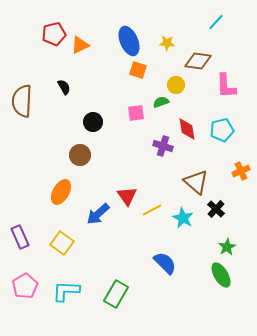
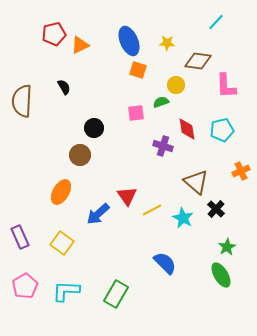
black circle: moved 1 px right, 6 px down
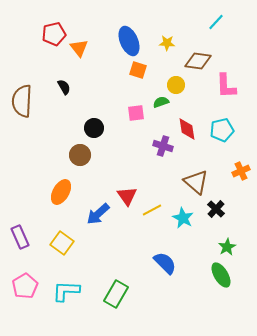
orange triangle: moved 1 px left, 3 px down; rotated 42 degrees counterclockwise
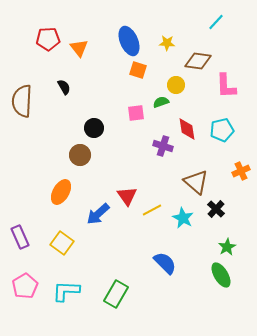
red pentagon: moved 6 px left, 5 px down; rotated 10 degrees clockwise
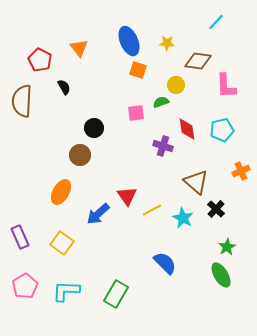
red pentagon: moved 8 px left, 21 px down; rotated 30 degrees clockwise
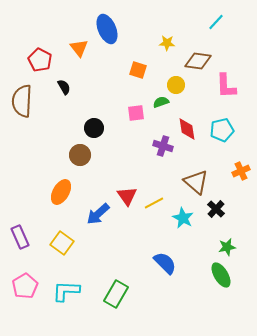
blue ellipse: moved 22 px left, 12 px up
yellow line: moved 2 px right, 7 px up
green star: rotated 18 degrees clockwise
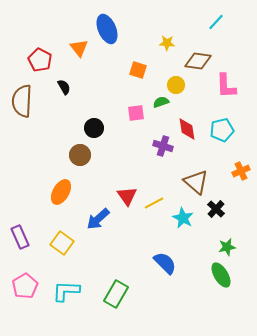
blue arrow: moved 5 px down
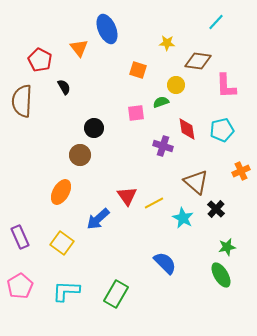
pink pentagon: moved 5 px left
